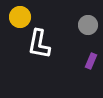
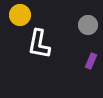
yellow circle: moved 2 px up
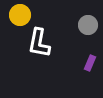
white L-shape: moved 1 px up
purple rectangle: moved 1 px left, 2 px down
